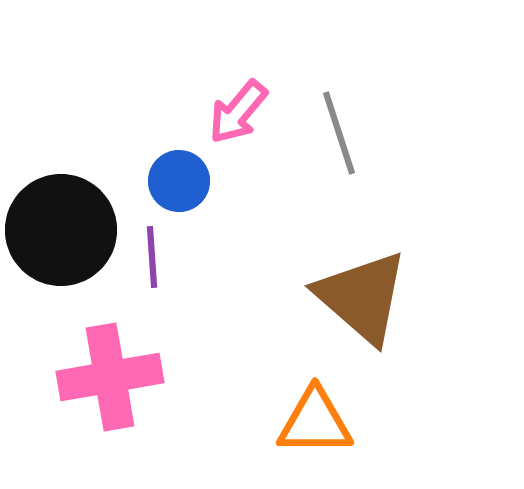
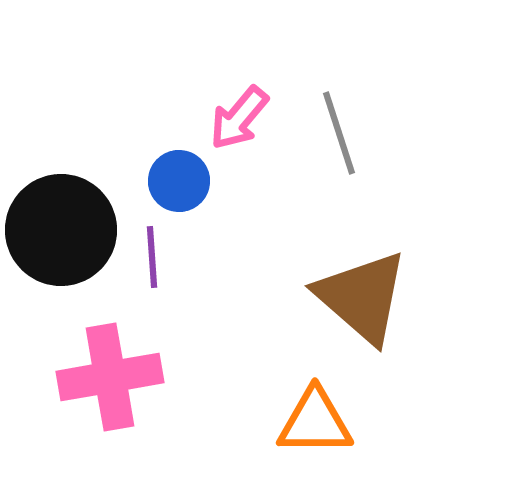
pink arrow: moved 1 px right, 6 px down
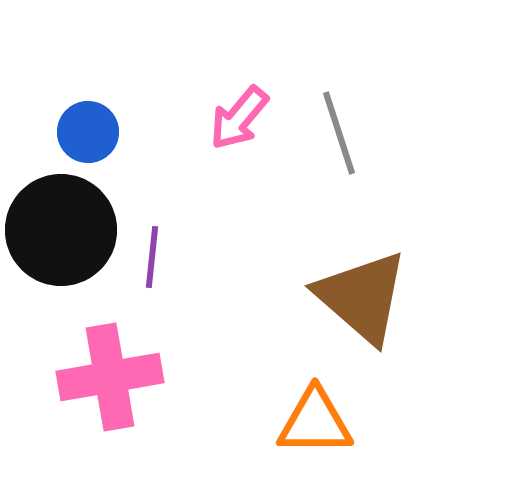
blue circle: moved 91 px left, 49 px up
purple line: rotated 10 degrees clockwise
